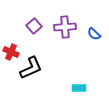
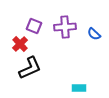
purple square: rotated 28 degrees counterclockwise
red cross: moved 9 px right, 8 px up; rotated 21 degrees clockwise
black L-shape: moved 1 px left
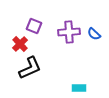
purple cross: moved 4 px right, 5 px down
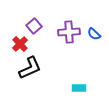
purple square: rotated 28 degrees clockwise
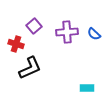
purple cross: moved 2 px left
red cross: moved 4 px left; rotated 28 degrees counterclockwise
cyan rectangle: moved 8 px right
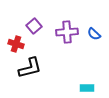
black L-shape: rotated 10 degrees clockwise
